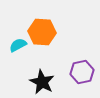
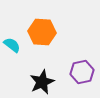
cyan semicircle: moved 6 px left; rotated 66 degrees clockwise
black star: rotated 20 degrees clockwise
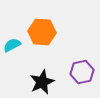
cyan semicircle: rotated 66 degrees counterclockwise
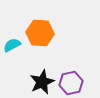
orange hexagon: moved 2 px left, 1 px down
purple hexagon: moved 11 px left, 11 px down
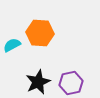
black star: moved 4 px left
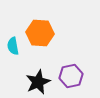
cyan semicircle: moved 1 px right, 1 px down; rotated 72 degrees counterclockwise
purple hexagon: moved 7 px up
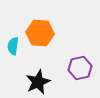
cyan semicircle: rotated 18 degrees clockwise
purple hexagon: moved 9 px right, 8 px up
